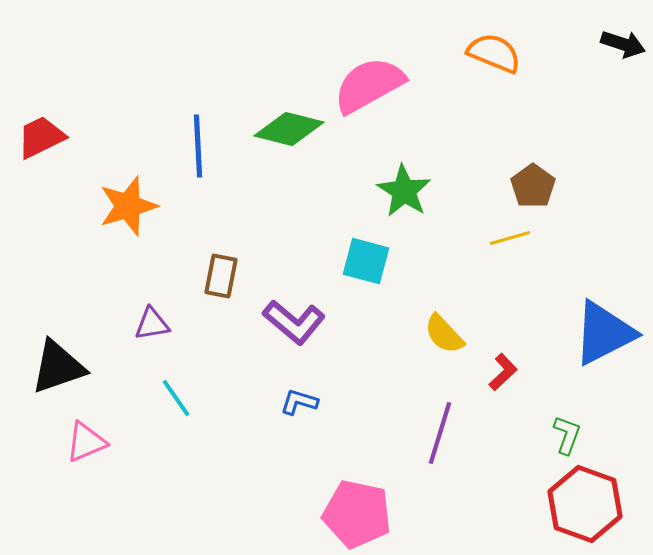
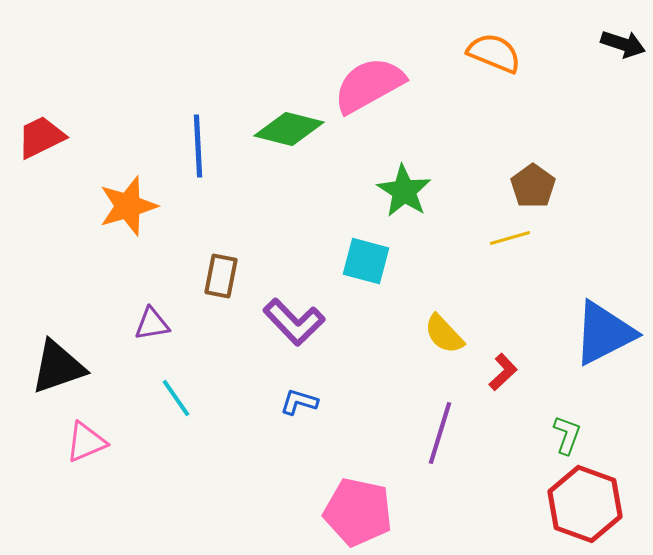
purple L-shape: rotated 6 degrees clockwise
pink pentagon: moved 1 px right, 2 px up
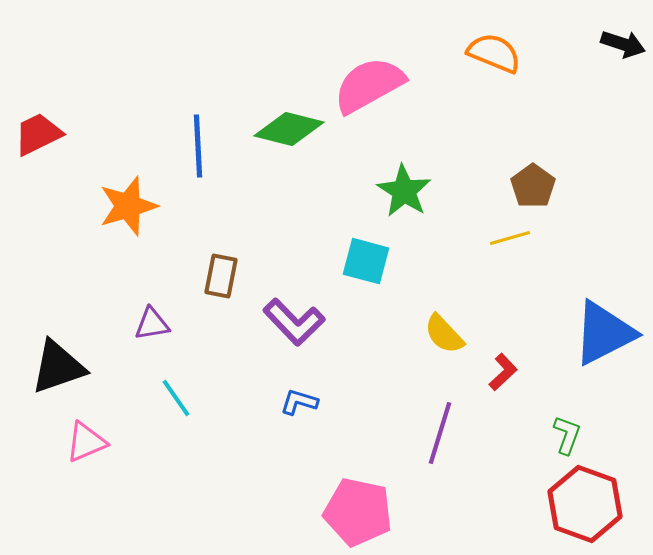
red trapezoid: moved 3 px left, 3 px up
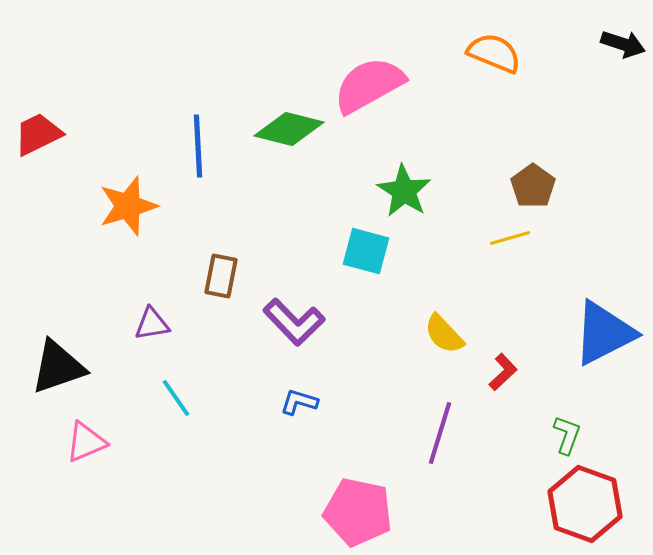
cyan square: moved 10 px up
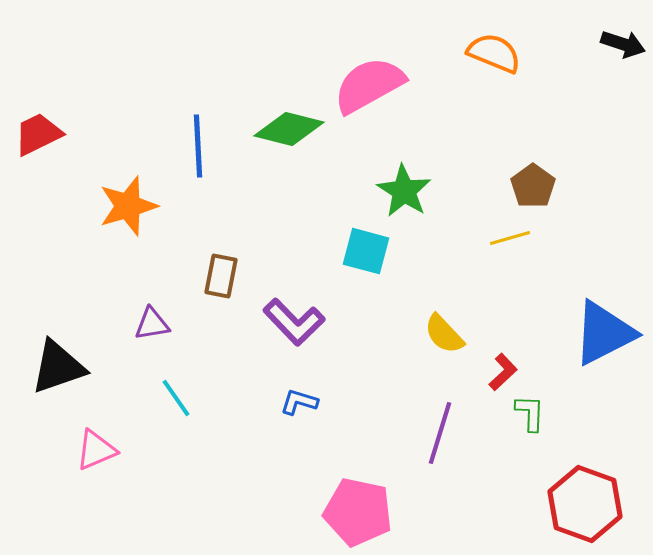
green L-shape: moved 37 px left, 22 px up; rotated 18 degrees counterclockwise
pink triangle: moved 10 px right, 8 px down
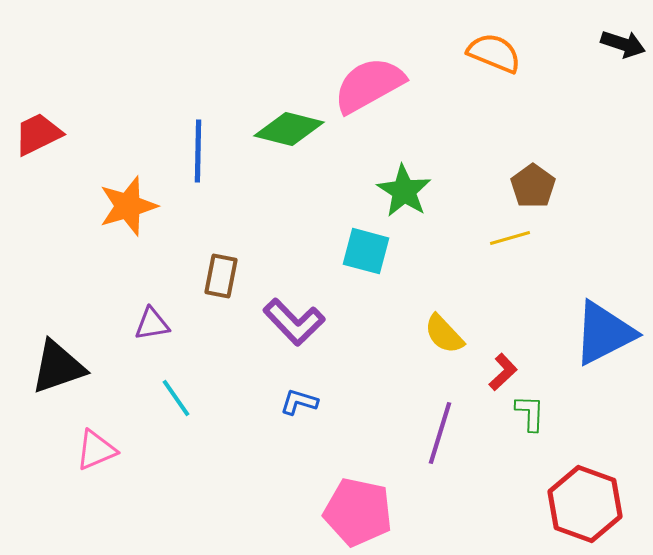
blue line: moved 5 px down; rotated 4 degrees clockwise
